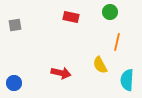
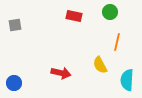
red rectangle: moved 3 px right, 1 px up
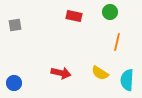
yellow semicircle: moved 8 px down; rotated 30 degrees counterclockwise
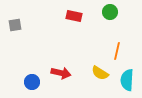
orange line: moved 9 px down
blue circle: moved 18 px right, 1 px up
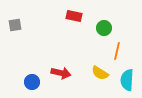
green circle: moved 6 px left, 16 px down
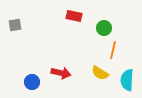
orange line: moved 4 px left, 1 px up
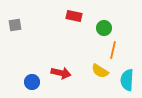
yellow semicircle: moved 2 px up
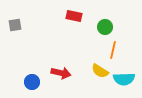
green circle: moved 1 px right, 1 px up
cyan semicircle: moved 3 px left, 1 px up; rotated 95 degrees counterclockwise
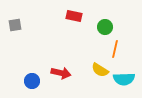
orange line: moved 2 px right, 1 px up
yellow semicircle: moved 1 px up
blue circle: moved 1 px up
